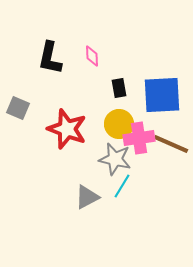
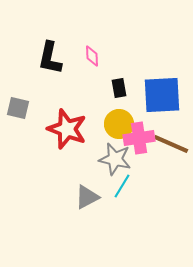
gray square: rotated 10 degrees counterclockwise
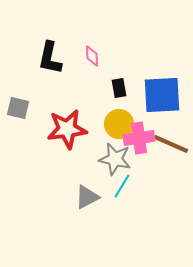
red star: rotated 27 degrees counterclockwise
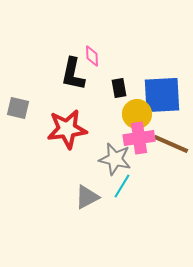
black L-shape: moved 23 px right, 16 px down
yellow circle: moved 18 px right, 10 px up
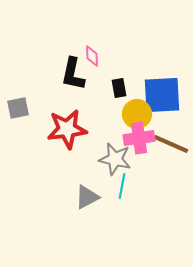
gray square: rotated 25 degrees counterclockwise
cyan line: rotated 20 degrees counterclockwise
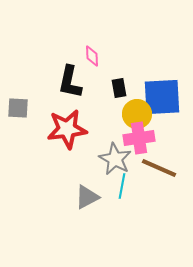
black L-shape: moved 3 px left, 8 px down
blue square: moved 2 px down
gray square: rotated 15 degrees clockwise
brown line: moved 12 px left, 24 px down
gray star: rotated 16 degrees clockwise
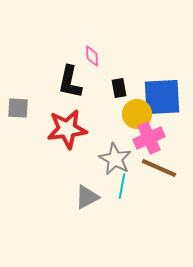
pink cross: moved 10 px right; rotated 16 degrees counterclockwise
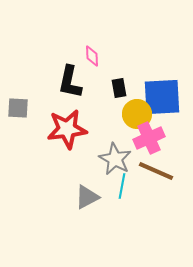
brown line: moved 3 px left, 3 px down
